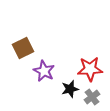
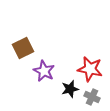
red star: rotated 15 degrees clockwise
gray cross: rotated 28 degrees counterclockwise
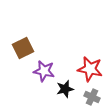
purple star: rotated 15 degrees counterclockwise
black star: moved 5 px left
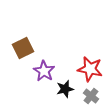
purple star: rotated 20 degrees clockwise
gray cross: moved 1 px left, 1 px up; rotated 14 degrees clockwise
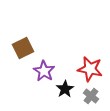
black star: rotated 18 degrees counterclockwise
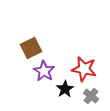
brown square: moved 8 px right
red star: moved 6 px left
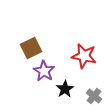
red star: moved 13 px up
gray cross: moved 3 px right
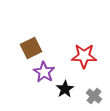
red star: rotated 10 degrees counterclockwise
purple star: moved 1 px down
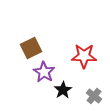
black star: moved 2 px left, 1 px down
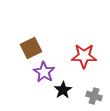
gray cross: rotated 21 degrees counterclockwise
